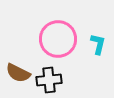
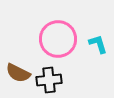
cyan L-shape: rotated 30 degrees counterclockwise
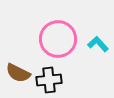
cyan L-shape: rotated 25 degrees counterclockwise
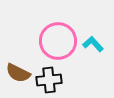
pink circle: moved 2 px down
cyan L-shape: moved 5 px left
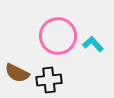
pink circle: moved 5 px up
brown semicircle: moved 1 px left
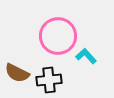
cyan L-shape: moved 7 px left, 12 px down
